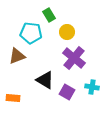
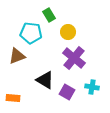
yellow circle: moved 1 px right
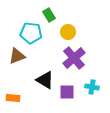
purple cross: rotated 10 degrees clockwise
purple square: rotated 28 degrees counterclockwise
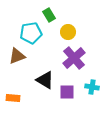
cyan pentagon: rotated 15 degrees counterclockwise
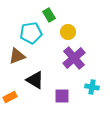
black triangle: moved 10 px left
purple square: moved 5 px left, 4 px down
orange rectangle: moved 3 px left, 1 px up; rotated 32 degrees counterclockwise
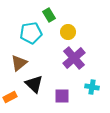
brown triangle: moved 2 px right, 7 px down; rotated 18 degrees counterclockwise
black triangle: moved 1 px left, 4 px down; rotated 12 degrees clockwise
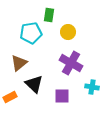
green rectangle: rotated 40 degrees clockwise
purple cross: moved 3 px left, 5 px down; rotated 20 degrees counterclockwise
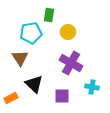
brown triangle: moved 1 px right, 5 px up; rotated 24 degrees counterclockwise
orange rectangle: moved 1 px right, 1 px down
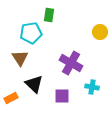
yellow circle: moved 32 px right
